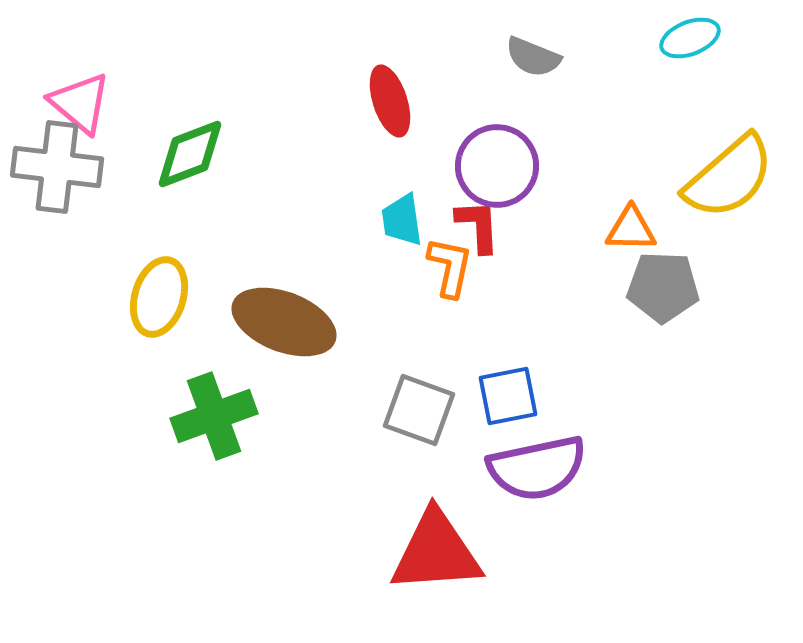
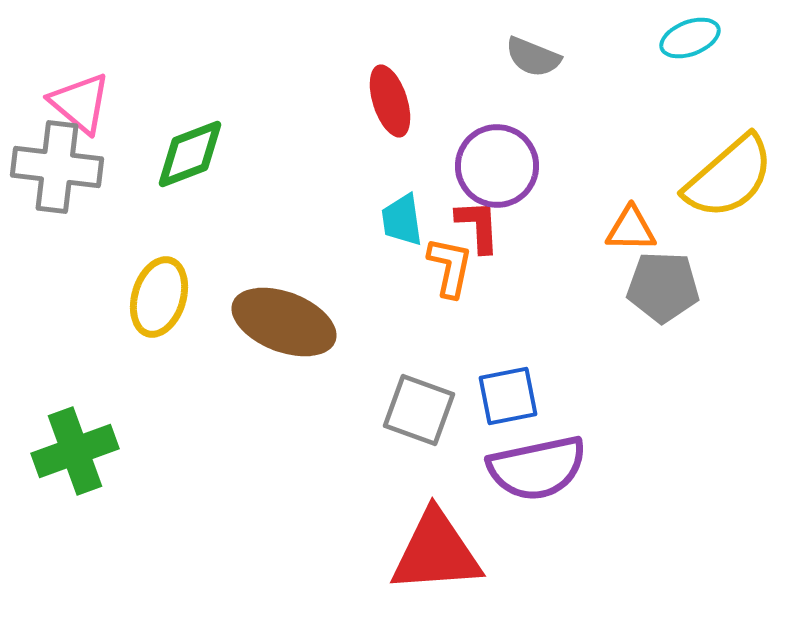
green cross: moved 139 px left, 35 px down
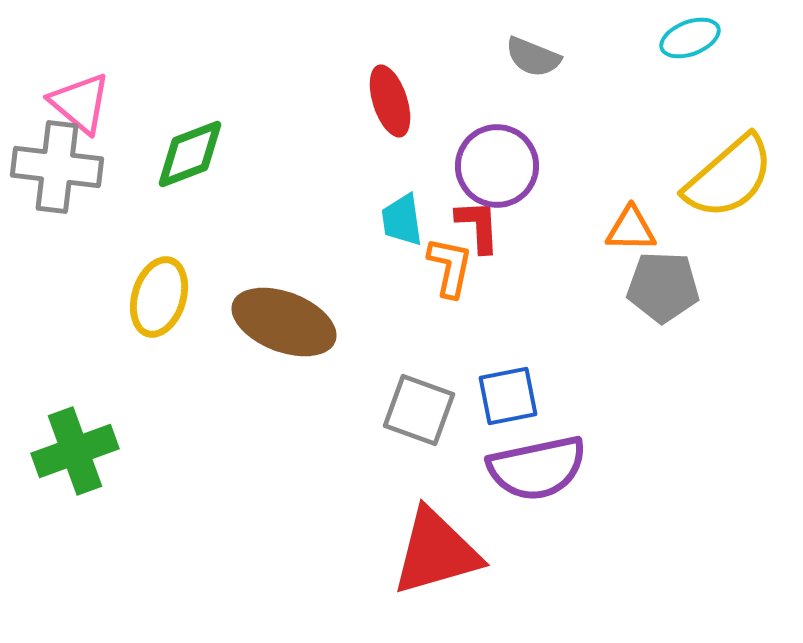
red triangle: rotated 12 degrees counterclockwise
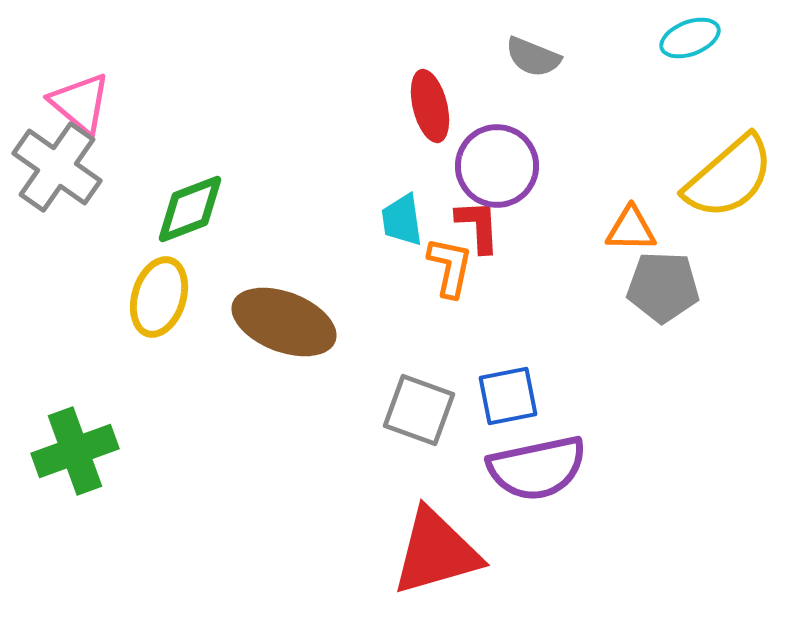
red ellipse: moved 40 px right, 5 px down; rotated 4 degrees clockwise
green diamond: moved 55 px down
gray cross: rotated 28 degrees clockwise
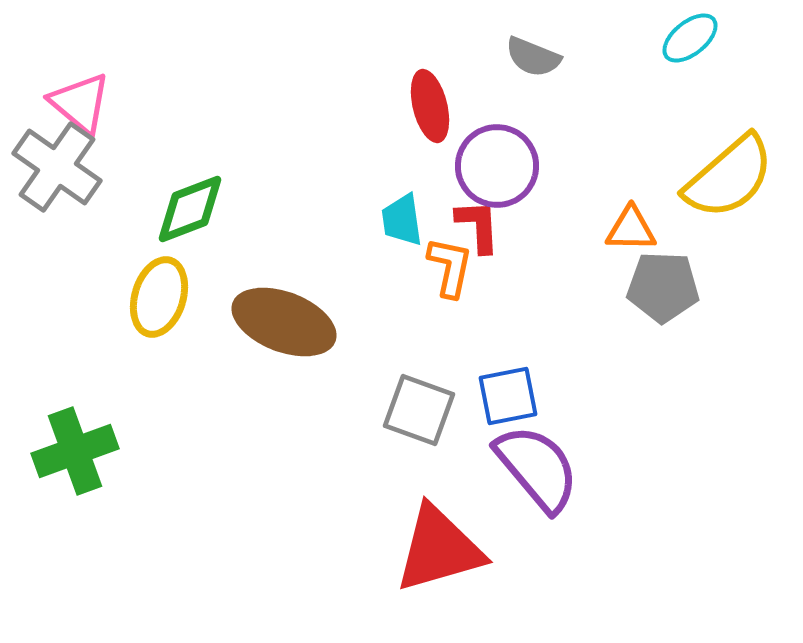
cyan ellipse: rotated 18 degrees counterclockwise
purple semicircle: rotated 118 degrees counterclockwise
red triangle: moved 3 px right, 3 px up
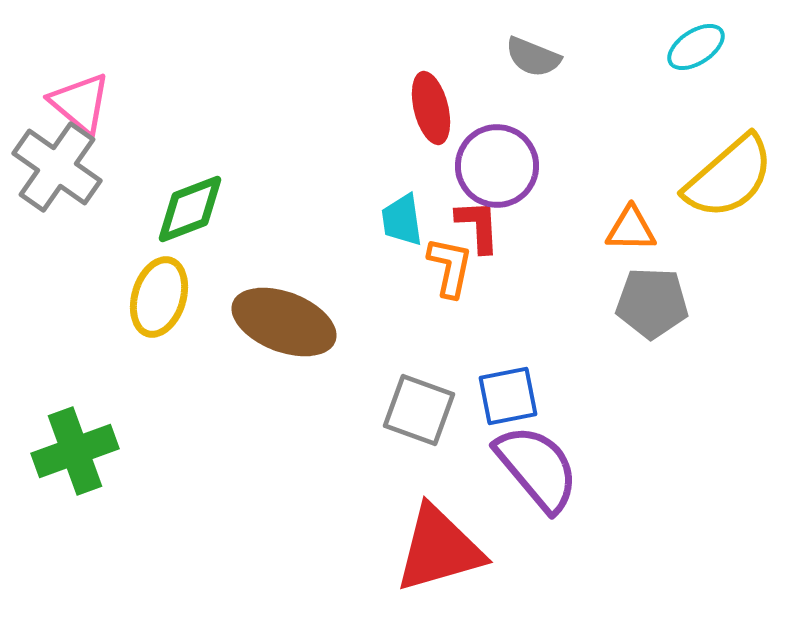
cyan ellipse: moved 6 px right, 9 px down; rotated 6 degrees clockwise
red ellipse: moved 1 px right, 2 px down
gray pentagon: moved 11 px left, 16 px down
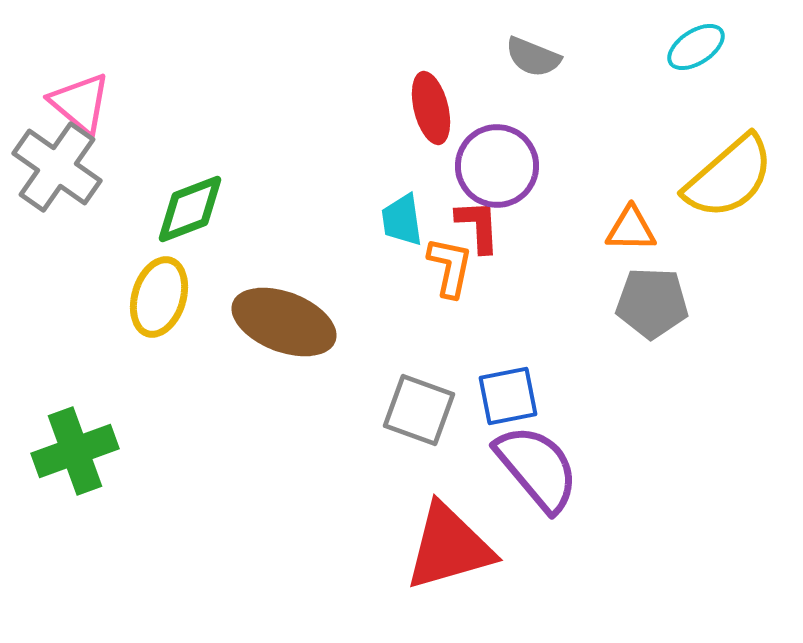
red triangle: moved 10 px right, 2 px up
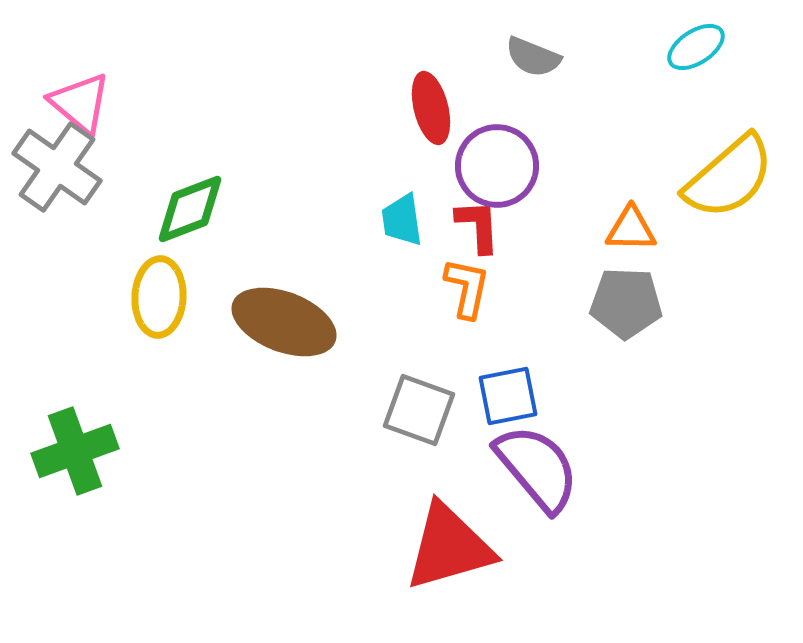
orange L-shape: moved 17 px right, 21 px down
yellow ellipse: rotated 14 degrees counterclockwise
gray pentagon: moved 26 px left
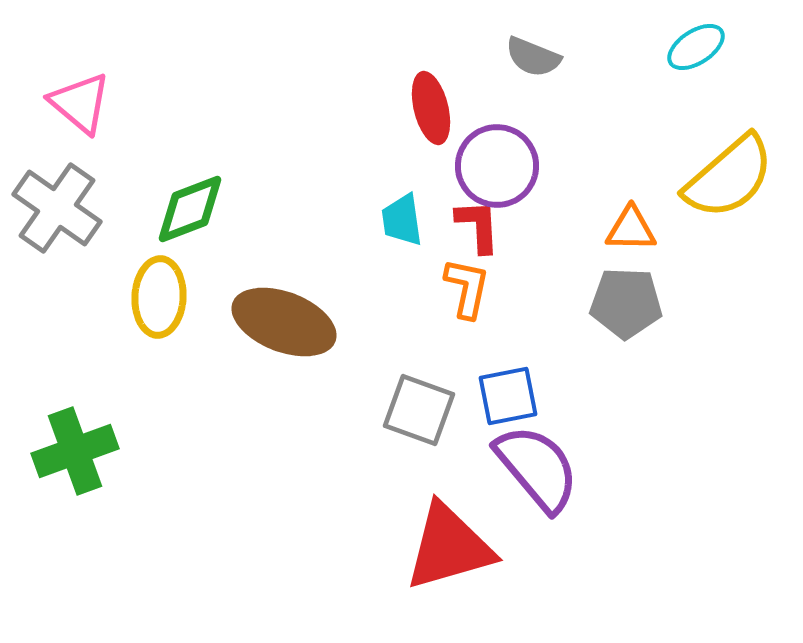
gray cross: moved 41 px down
